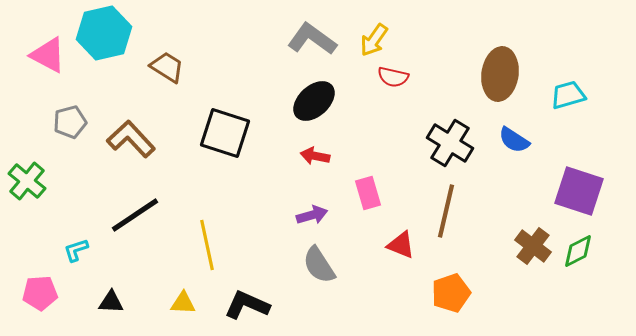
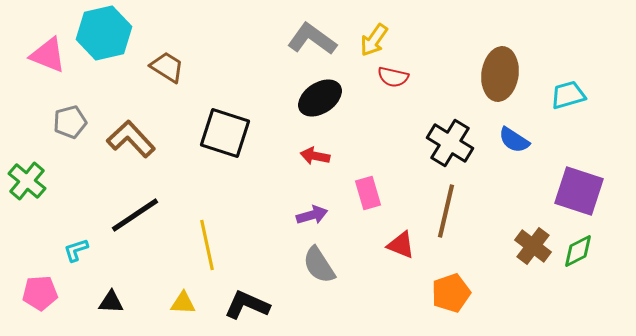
pink triangle: rotated 6 degrees counterclockwise
black ellipse: moved 6 px right, 3 px up; rotated 9 degrees clockwise
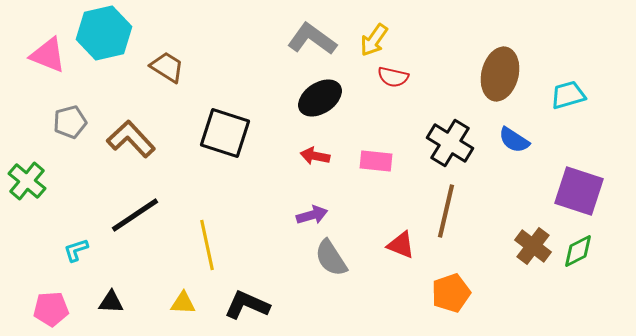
brown ellipse: rotated 6 degrees clockwise
pink rectangle: moved 8 px right, 32 px up; rotated 68 degrees counterclockwise
gray semicircle: moved 12 px right, 7 px up
pink pentagon: moved 11 px right, 16 px down
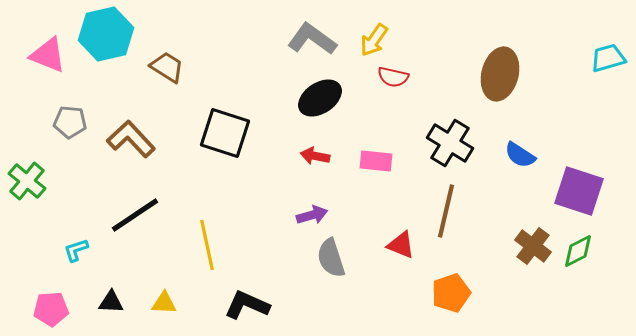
cyan hexagon: moved 2 px right, 1 px down
cyan trapezoid: moved 40 px right, 37 px up
gray pentagon: rotated 20 degrees clockwise
blue semicircle: moved 6 px right, 15 px down
gray semicircle: rotated 15 degrees clockwise
yellow triangle: moved 19 px left
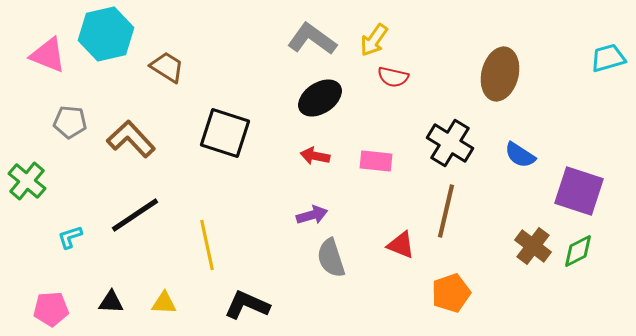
cyan L-shape: moved 6 px left, 13 px up
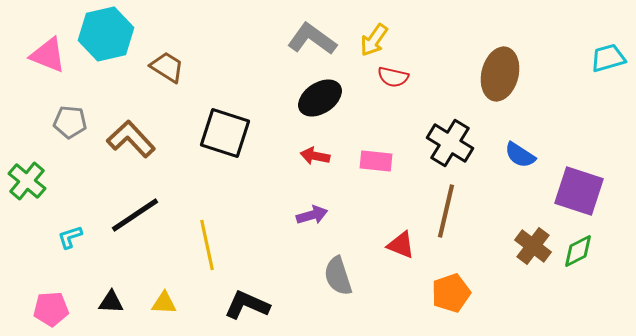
gray semicircle: moved 7 px right, 18 px down
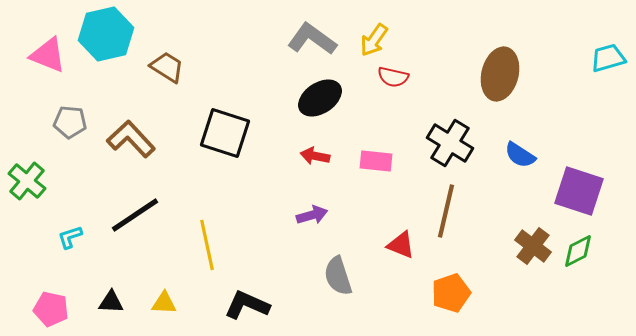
pink pentagon: rotated 16 degrees clockwise
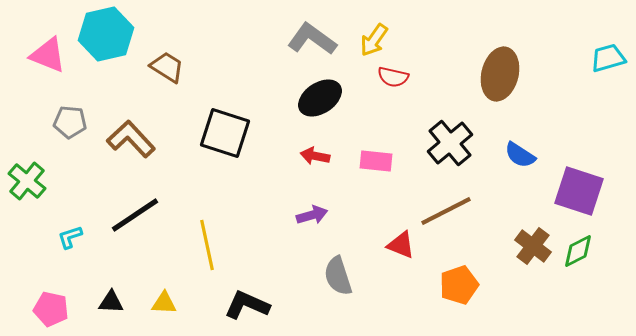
black cross: rotated 18 degrees clockwise
brown line: rotated 50 degrees clockwise
orange pentagon: moved 8 px right, 8 px up
